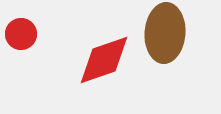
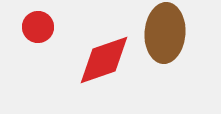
red circle: moved 17 px right, 7 px up
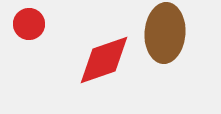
red circle: moved 9 px left, 3 px up
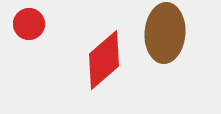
red diamond: rotated 22 degrees counterclockwise
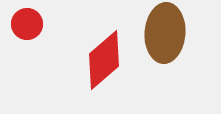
red circle: moved 2 px left
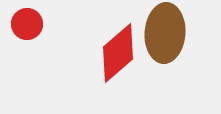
red diamond: moved 14 px right, 7 px up
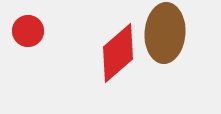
red circle: moved 1 px right, 7 px down
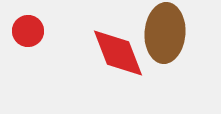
red diamond: rotated 70 degrees counterclockwise
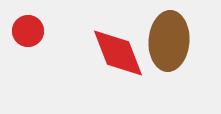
brown ellipse: moved 4 px right, 8 px down
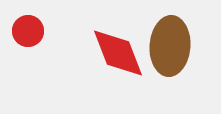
brown ellipse: moved 1 px right, 5 px down
